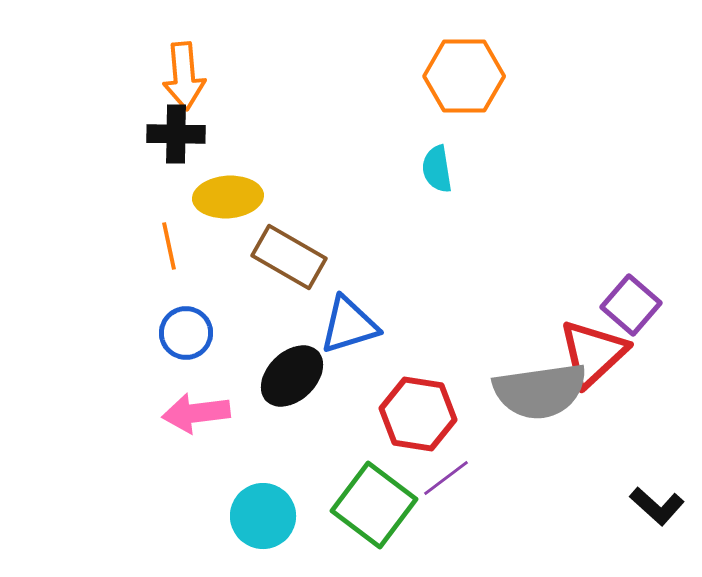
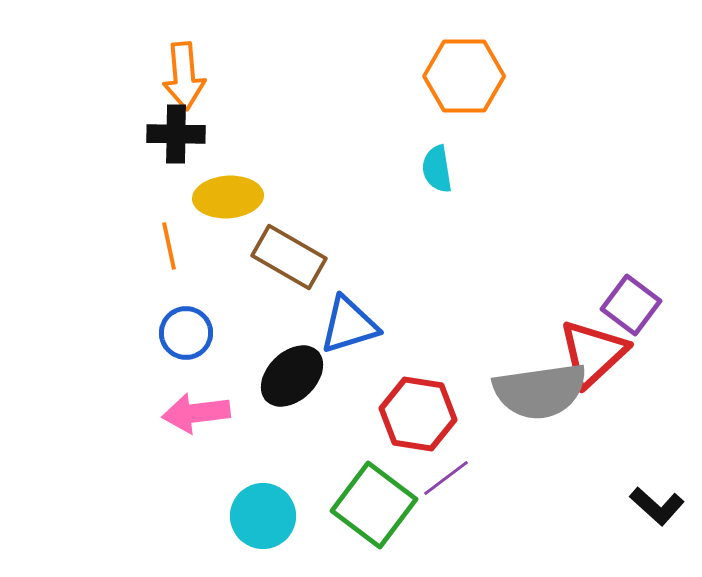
purple square: rotated 4 degrees counterclockwise
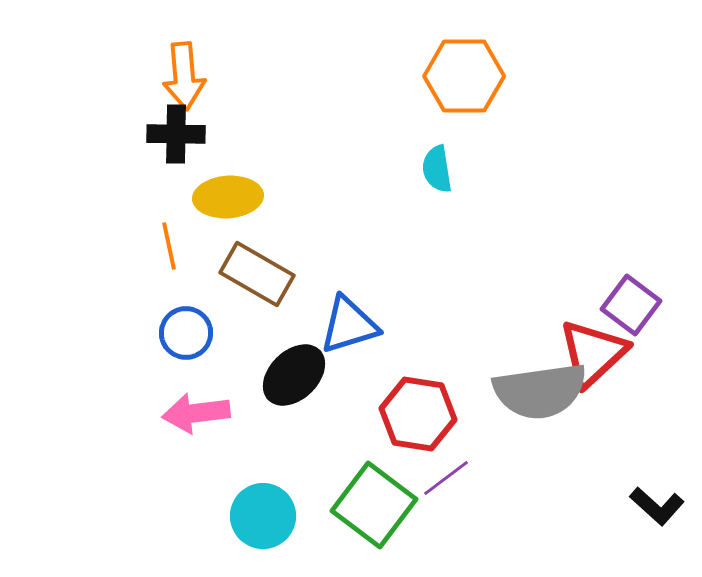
brown rectangle: moved 32 px left, 17 px down
black ellipse: moved 2 px right, 1 px up
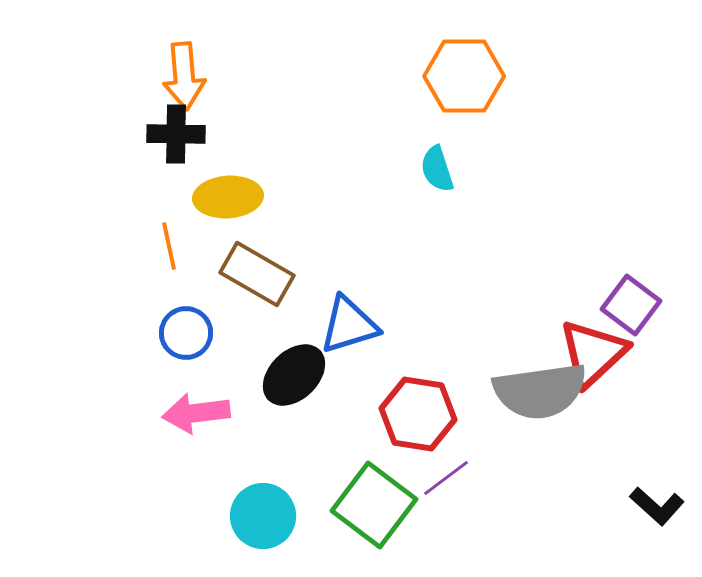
cyan semicircle: rotated 9 degrees counterclockwise
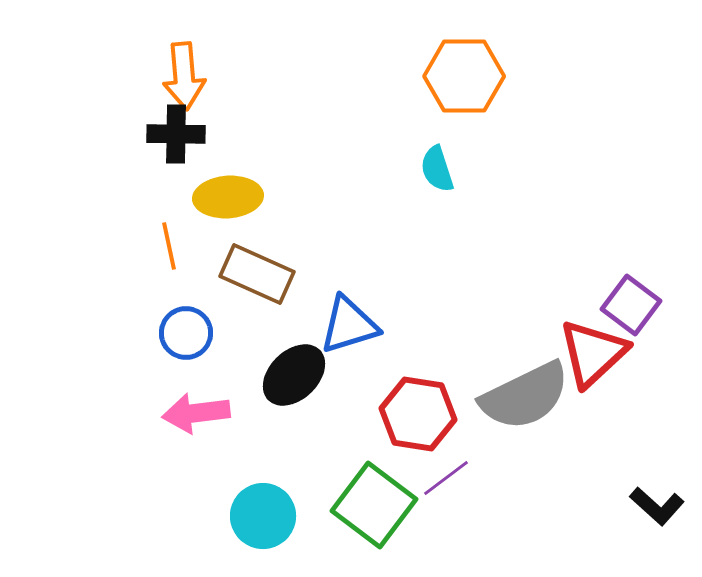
brown rectangle: rotated 6 degrees counterclockwise
gray semicircle: moved 15 px left, 5 px down; rotated 18 degrees counterclockwise
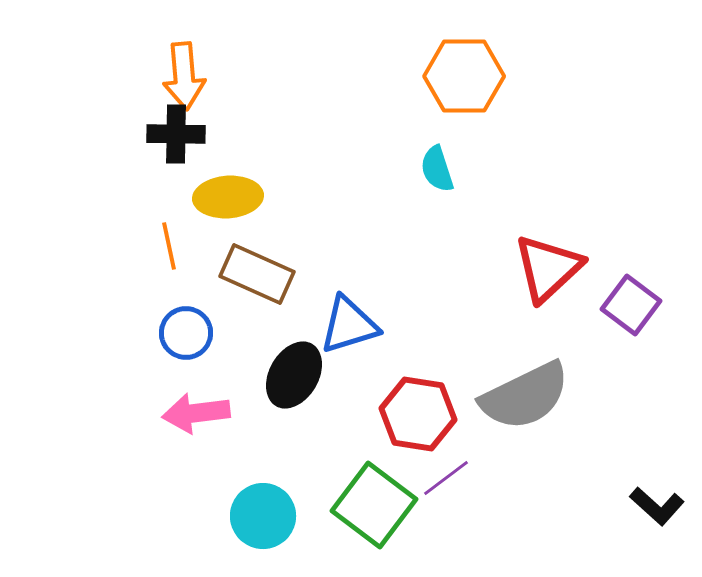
red triangle: moved 45 px left, 85 px up
black ellipse: rotated 16 degrees counterclockwise
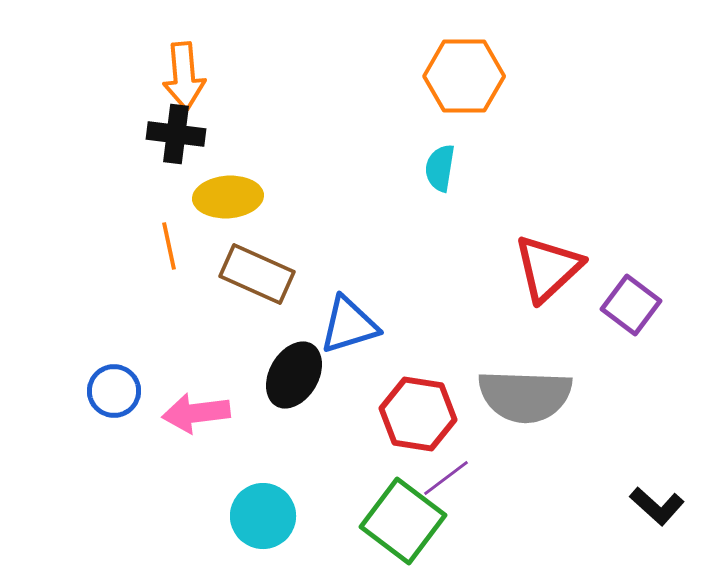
black cross: rotated 6 degrees clockwise
cyan semicircle: moved 3 px right, 1 px up; rotated 27 degrees clockwise
blue circle: moved 72 px left, 58 px down
gray semicircle: rotated 28 degrees clockwise
green square: moved 29 px right, 16 px down
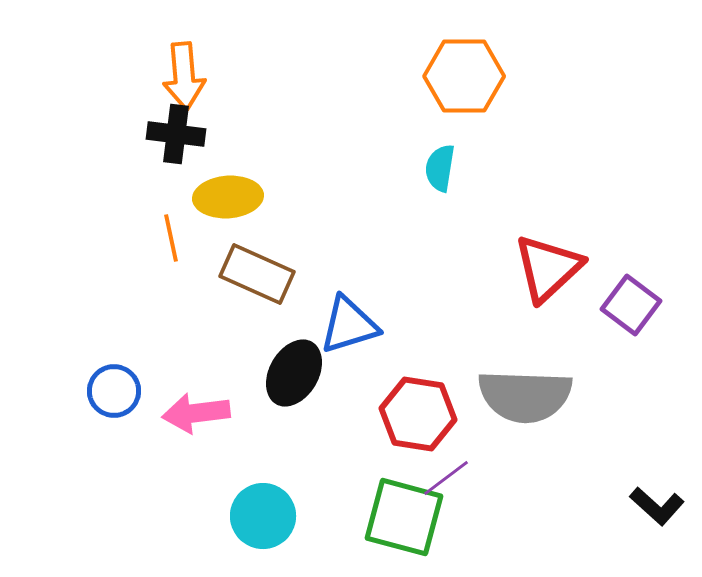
orange line: moved 2 px right, 8 px up
black ellipse: moved 2 px up
green square: moved 1 px right, 4 px up; rotated 22 degrees counterclockwise
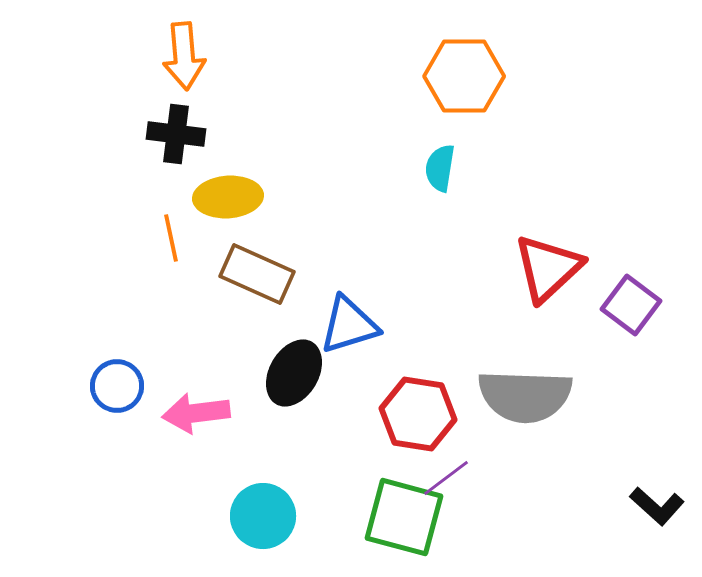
orange arrow: moved 20 px up
blue circle: moved 3 px right, 5 px up
